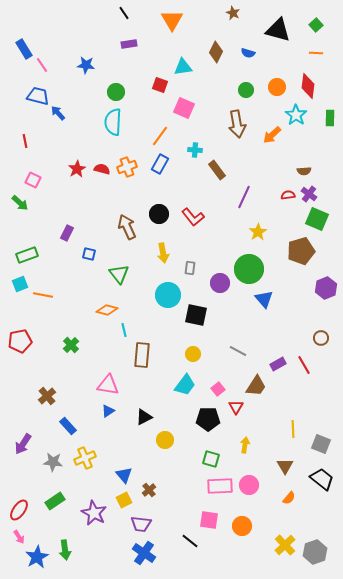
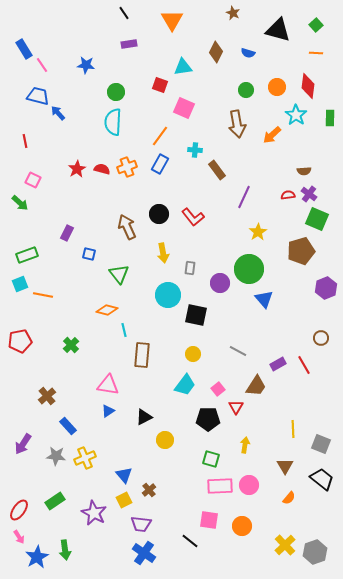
gray star at (53, 462): moved 3 px right, 6 px up
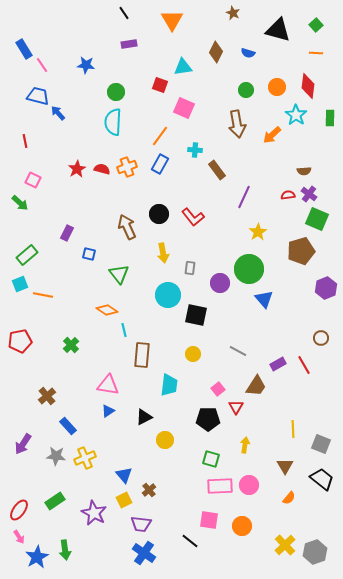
green rectangle at (27, 255): rotated 20 degrees counterclockwise
orange diamond at (107, 310): rotated 20 degrees clockwise
cyan trapezoid at (185, 385): moved 16 px left; rotated 30 degrees counterclockwise
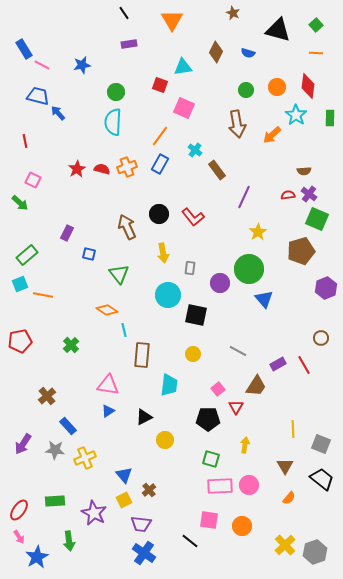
pink line at (42, 65): rotated 28 degrees counterclockwise
blue star at (86, 65): moved 4 px left; rotated 18 degrees counterclockwise
cyan cross at (195, 150): rotated 32 degrees clockwise
gray star at (56, 456): moved 1 px left, 6 px up
green rectangle at (55, 501): rotated 30 degrees clockwise
green arrow at (65, 550): moved 4 px right, 9 px up
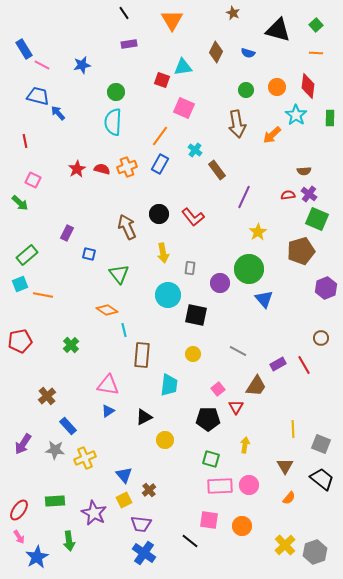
red square at (160, 85): moved 2 px right, 5 px up
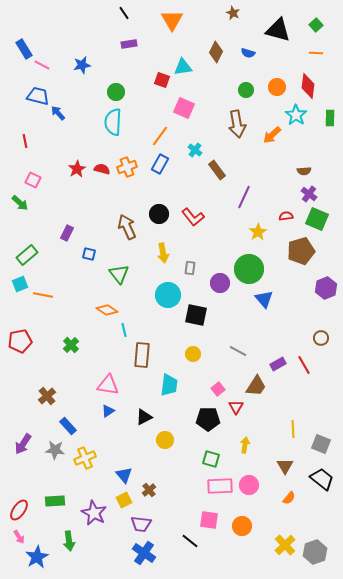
red semicircle at (288, 195): moved 2 px left, 21 px down
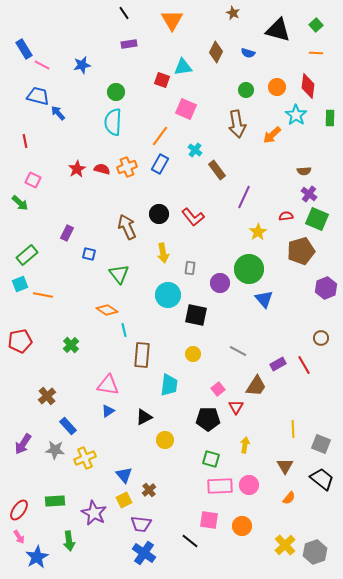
pink square at (184, 108): moved 2 px right, 1 px down
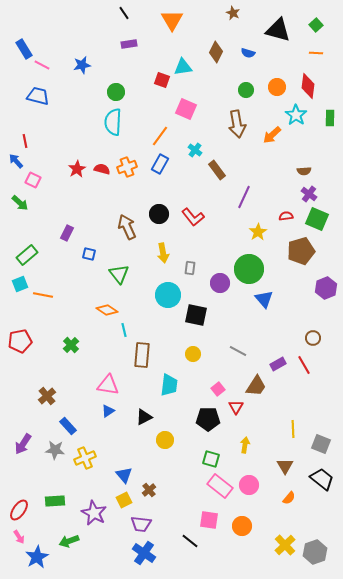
blue arrow at (58, 113): moved 42 px left, 48 px down
brown circle at (321, 338): moved 8 px left
pink rectangle at (220, 486): rotated 40 degrees clockwise
green arrow at (69, 541): rotated 78 degrees clockwise
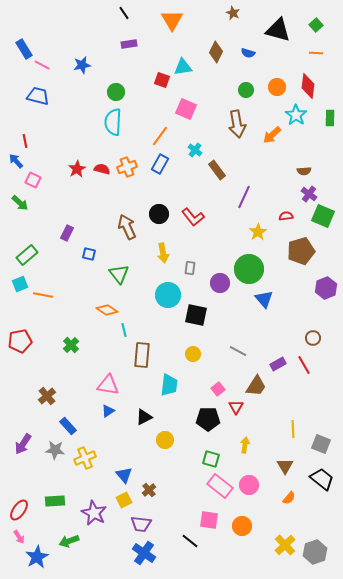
green square at (317, 219): moved 6 px right, 3 px up
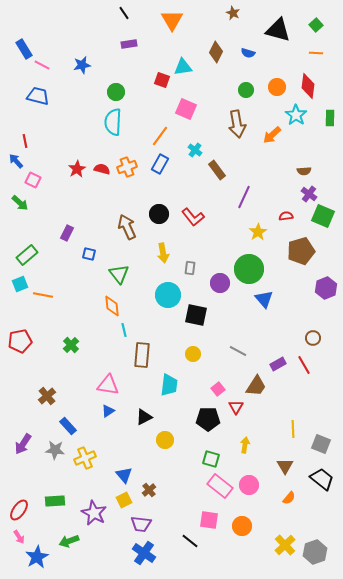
orange diamond at (107, 310): moved 5 px right, 4 px up; rotated 50 degrees clockwise
